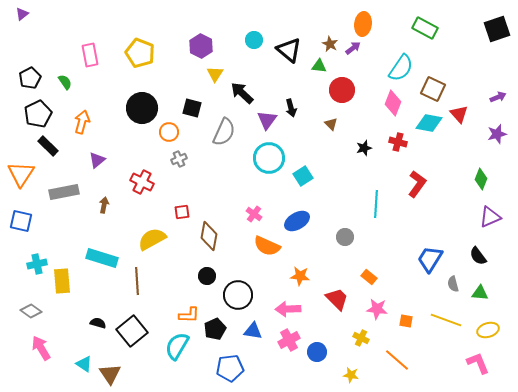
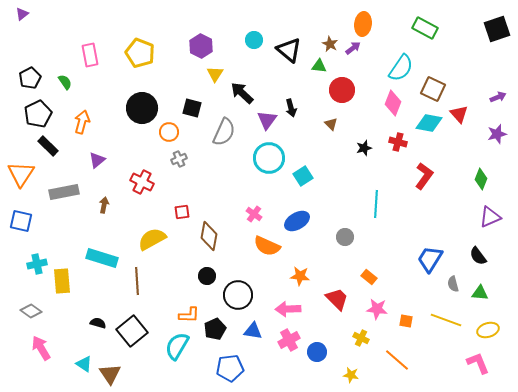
red L-shape at (417, 184): moved 7 px right, 8 px up
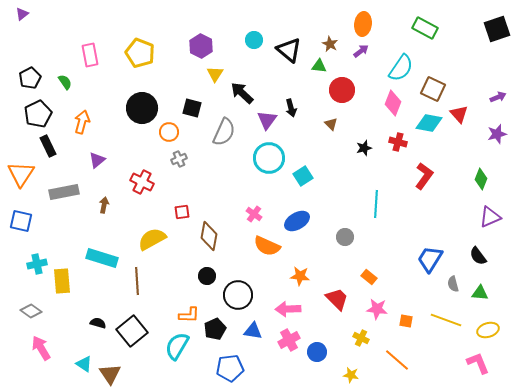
purple arrow at (353, 48): moved 8 px right, 3 px down
black rectangle at (48, 146): rotated 20 degrees clockwise
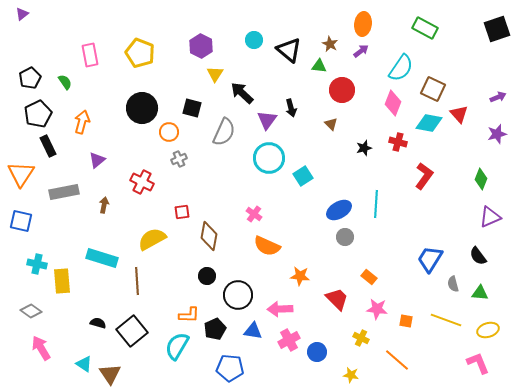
blue ellipse at (297, 221): moved 42 px right, 11 px up
cyan cross at (37, 264): rotated 24 degrees clockwise
pink arrow at (288, 309): moved 8 px left
blue pentagon at (230, 368): rotated 12 degrees clockwise
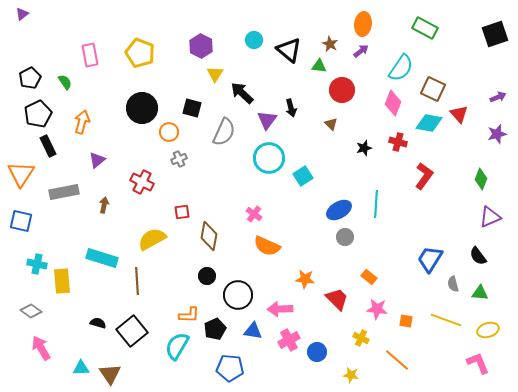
black square at (497, 29): moved 2 px left, 5 px down
orange star at (300, 276): moved 5 px right, 3 px down
cyan triangle at (84, 364): moved 3 px left, 4 px down; rotated 36 degrees counterclockwise
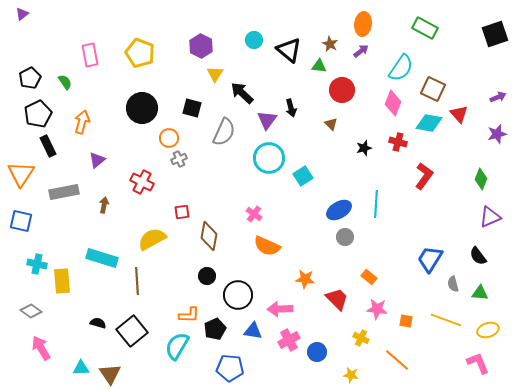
orange circle at (169, 132): moved 6 px down
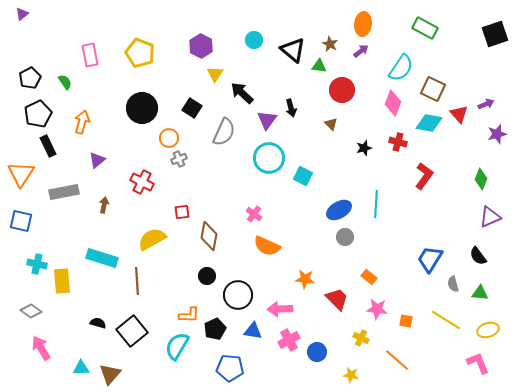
black triangle at (289, 50): moved 4 px right
purple arrow at (498, 97): moved 12 px left, 7 px down
black square at (192, 108): rotated 18 degrees clockwise
cyan square at (303, 176): rotated 30 degrees counterclockwise
yellow line at (446, 320): rotated 12 degrees clockwise
brown triangle at (110, 374): rotated 15 degrees clockwise
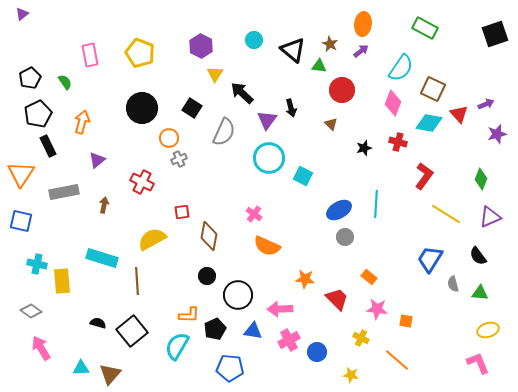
yellow line at (446, 320): moved 106 px up
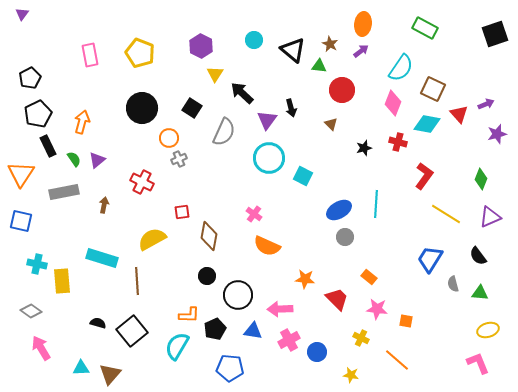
purple triangle at (22, 14): rotated 16 degrees counterclockwise
green semicircle at (65, 82): moved 9 px right, 77 px down
cyan diamond at (429, 123): moved 2 px left, 1 px down
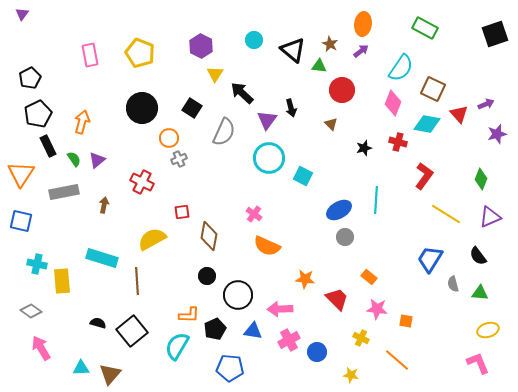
cyan line at (376, 204): moved 4 px up
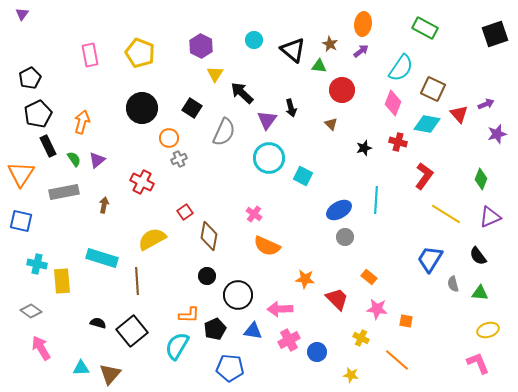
red square at (182, 212): moved 3 px right; rotated 28 degrees counterclockwise
